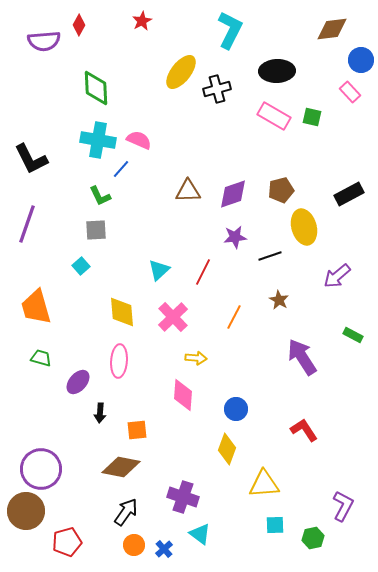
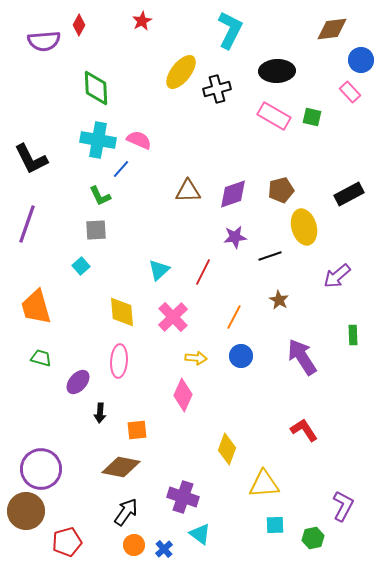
green rectangle at (353, 335): rotated 60 degrees clockwise
pink diamond at (183, 395): rotated 20 degrees clockwise
blue circle at (236, 409): moved 5 px right, 53 px up
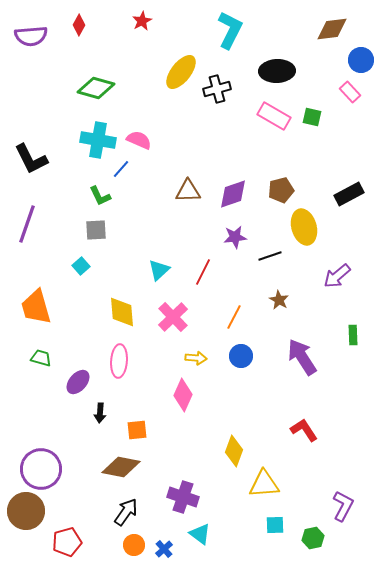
purple semicircle at (44, 41): moved 13 px left, 5 px up
green diamond at (96, 88): rotated 72 degrees counterclockwise
yellow diamond at (227, 449): moved 7 px right, 2 px down
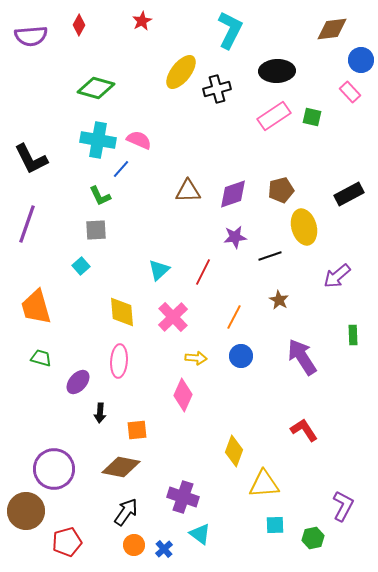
pink rectangle at (274, 116): rotated 64 degrees counterclockwise
purple circle at (41, 469): moved 13 px right
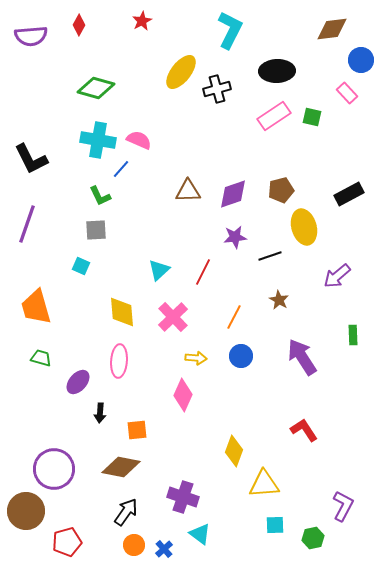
pink rectangle at (350, 92): moved 3 px left, 1 px down
cyan square at (81, 266): rotated 24 degrees counterclockwise
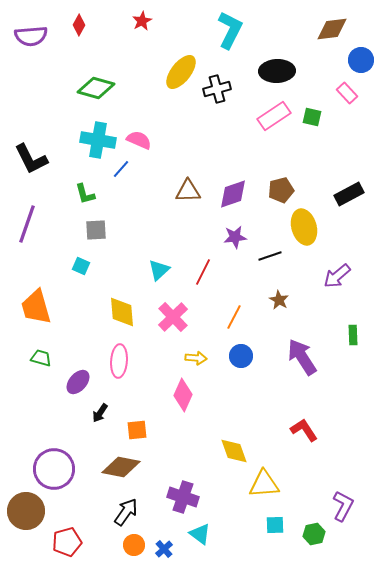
green L-shape at (100, 196): moved 15 px left, 2 px up; rotated 10 degrees clockwise
black arrow at (100, 413): rotated 30 degrees clockwise
yellow diamond at (234, 451): rotated 40 degrees counterclockwise
green hexagon at (313, 538): moved 1 px right, 4 px up
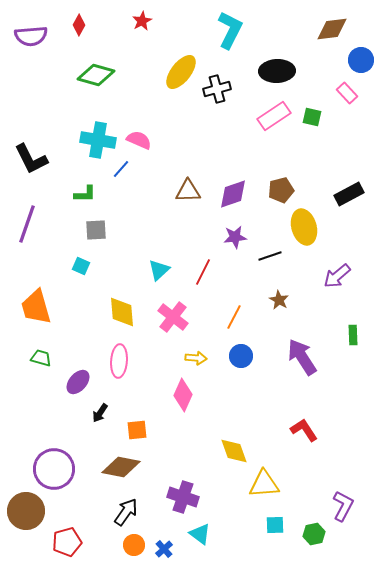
green diamond at (96, 88): moved 13 px up
green L-shape at (85, 194): rotated 75 degrees counterclockwise
pink cross at (173, 317): rotated 8 degrees counterclockwise
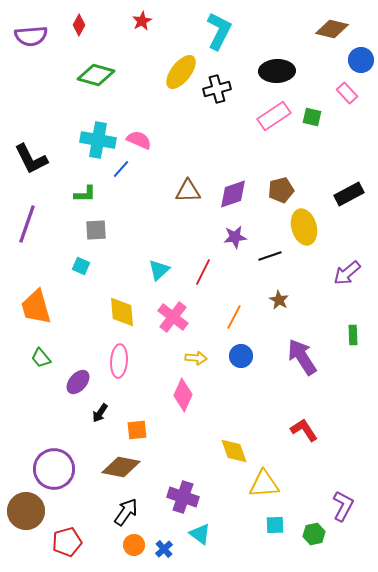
brown diamond at (332, 29): rotated 20 degrees clockwise
cyan L-shape at (230, 30): moved 11 px left, 1 px down
purple arrow at (337, 276): moved 10 px right, 3 px up
green trapezoid at (41, 358): rotated 145 degrees counterclockwise
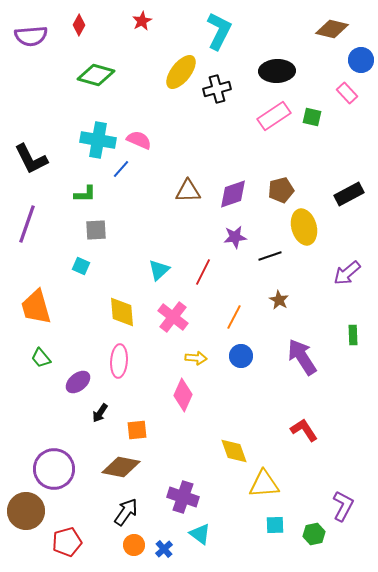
purple ellipse at (78, 382): rotated 10 degrees clockwise
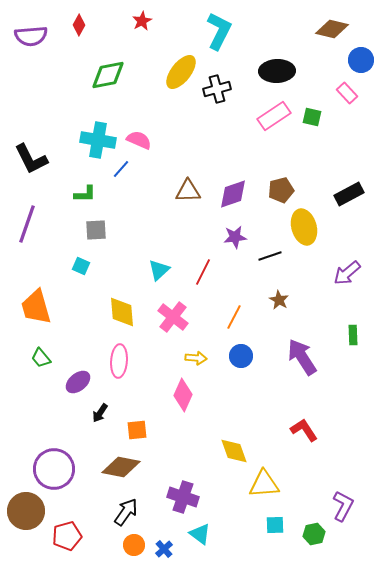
green diamond at (96, 75): moved 12 px right; rotated 27 degrees counterclockwise
red pentagon at (67, 542): moved 6 px up
